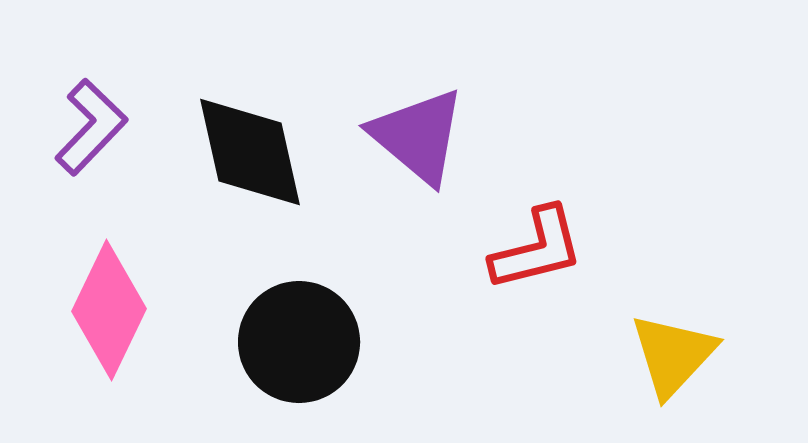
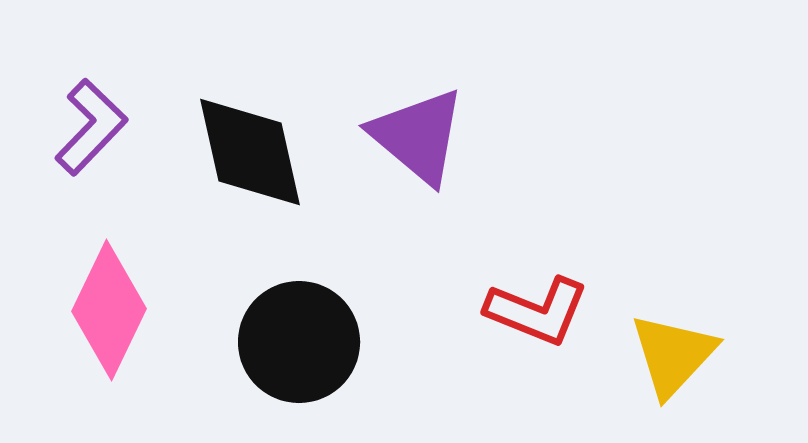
red L-shape: moved 62 px down; rotated 36 degrees clockwise
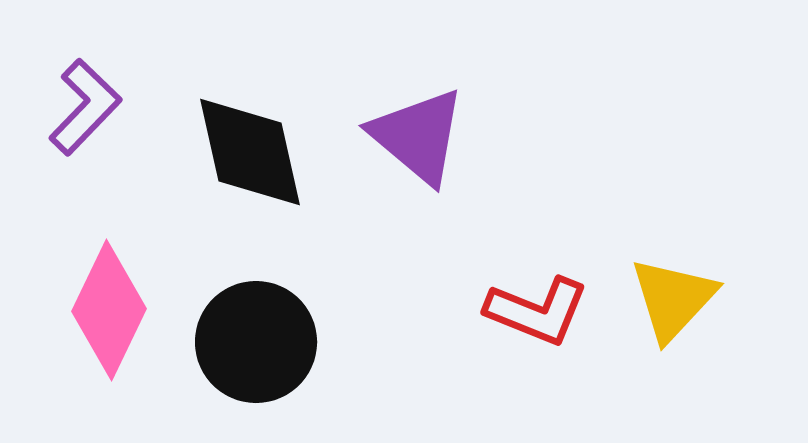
purple L-shape: moved 6 px left, 20 px up
black circle: moved 43 px left
yellow triangle: moved 56 px up
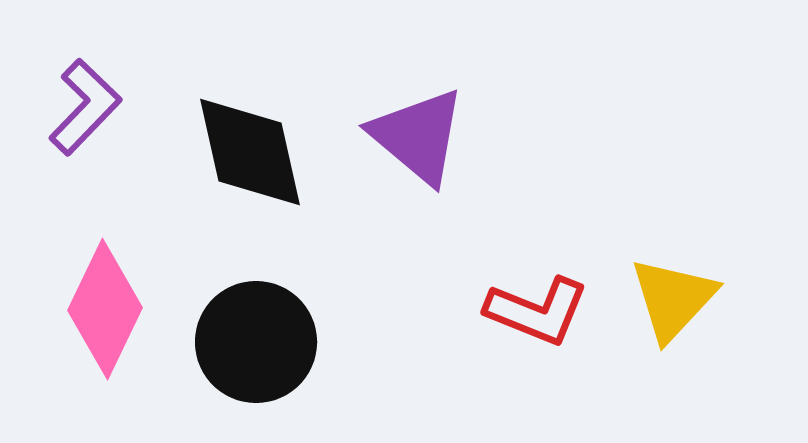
pink diamond: moved 4 px left, 1 px up
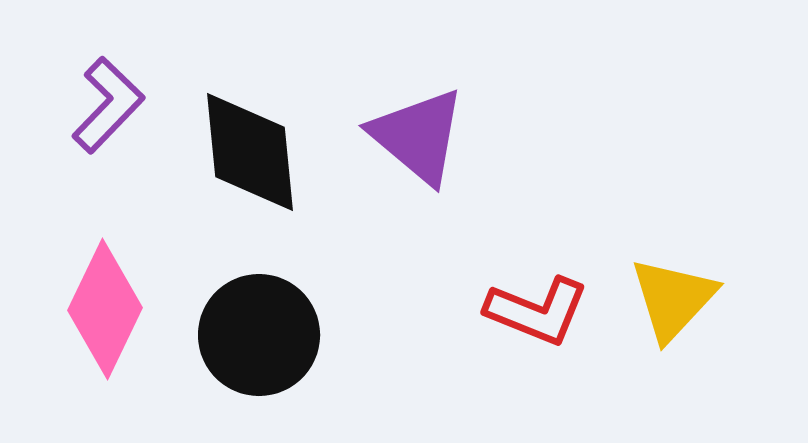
purple L-shape: moved 23 px right, 2 px up
black diamond: rotated 7 degrees clockwise
black circle: moved 3 px right, 7 px up
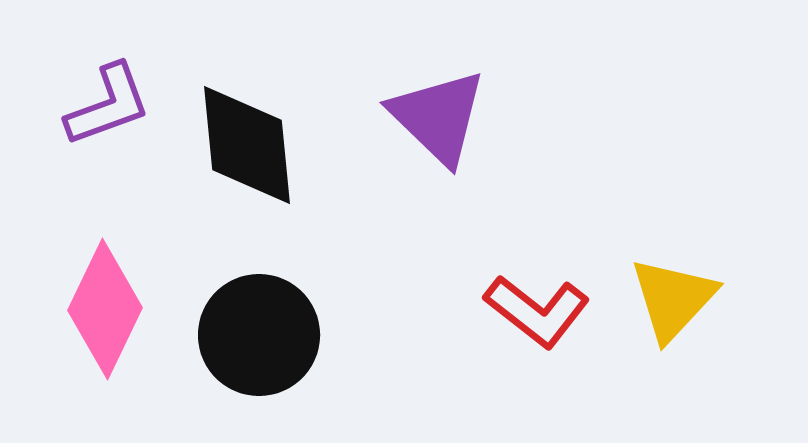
purple L-shape: rotated 26 degrees clockwise
purple triangle: moved 20 px right, 19 px up; rotated 4 degrees clockwise
black diamond: moved 3 px left, 7 px up
red L-shape: rotated 16 degrees clockwise
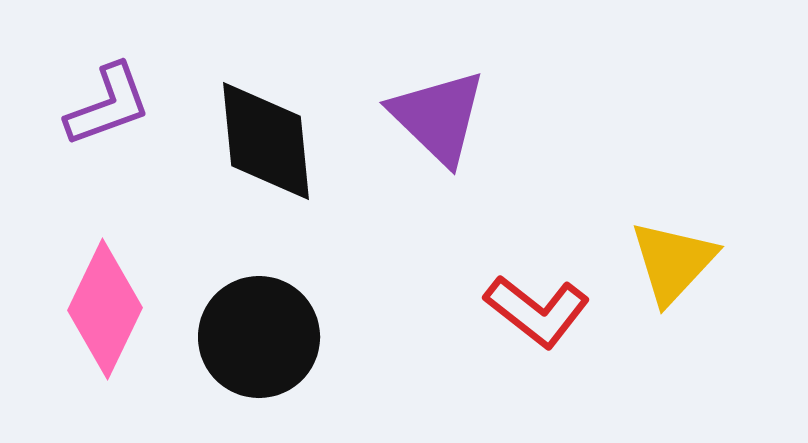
black diamond: moved 19 px right, 4 px up
yellow triangle: moved 37 px up
black circle: moved 2 px down
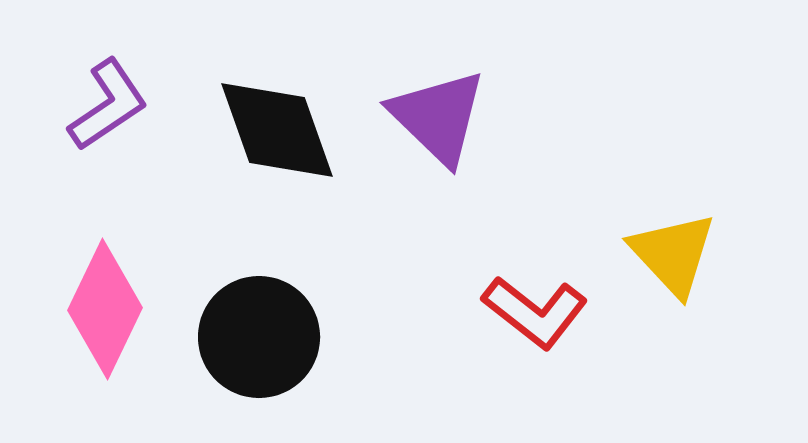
purple L-shape: rotated 14 degrees counterclockwise
black diamond: moved 11 px right, 11 px up; rotated 14 degrees counterclockwise
yellow triangle: moved 8 px up; rotated 26 degrees counterclockwise
red L-shape: moved 2 px left, 1 px down
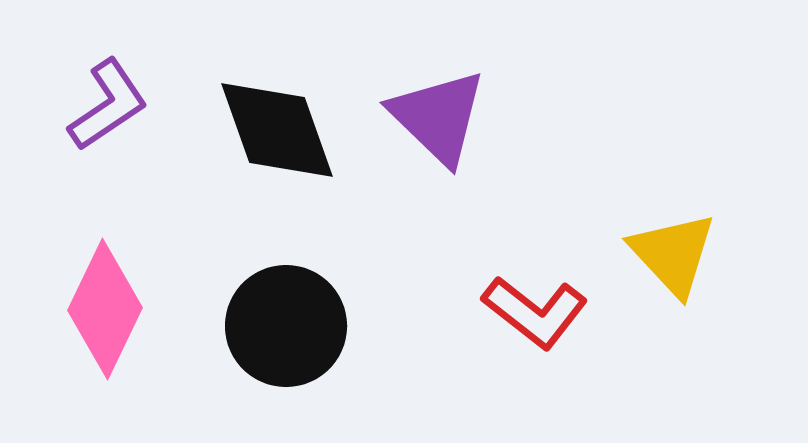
black circle: moved 27 px right, 11 px up
